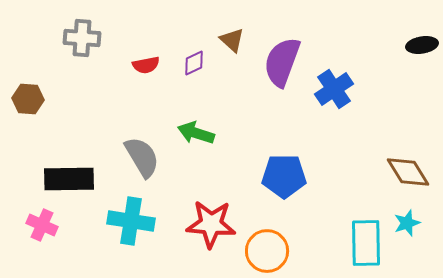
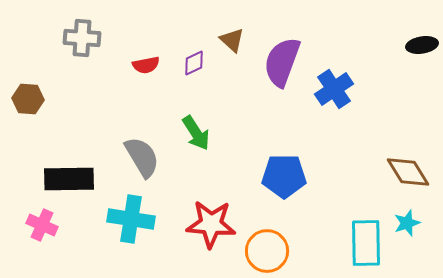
green arrow: rotated 141 degrees counterclockwise
cyan cross: moved 2 px up
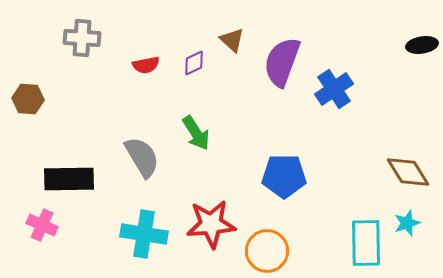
cyan cross: moved 13 px right, 15 px down
red star: rotated 9 degrees counterclockwise
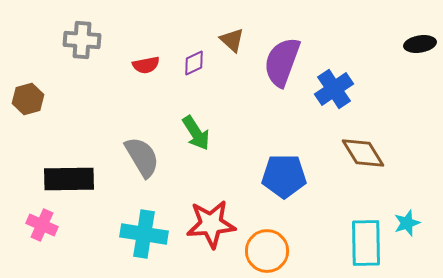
gray cross: moved 2 px down
black ellipse: moved 2 px left, 1 px up
brown hexagon: rotated 20 degrees counterclockwise
brown diamond: moved 45 px left, 19 px up
